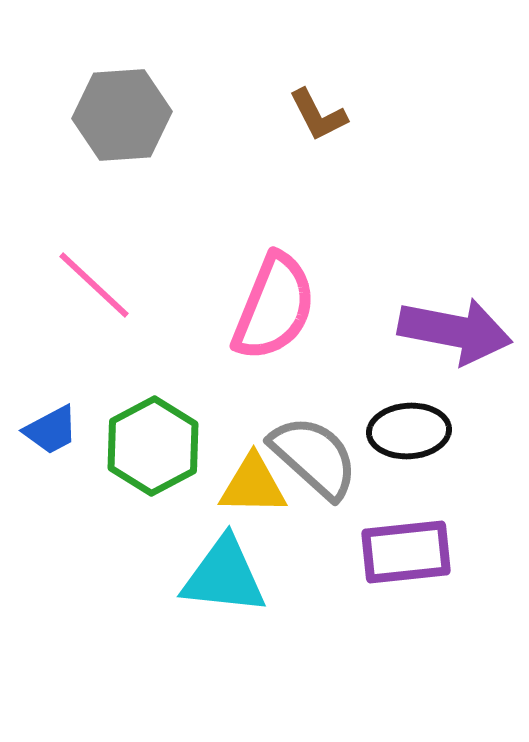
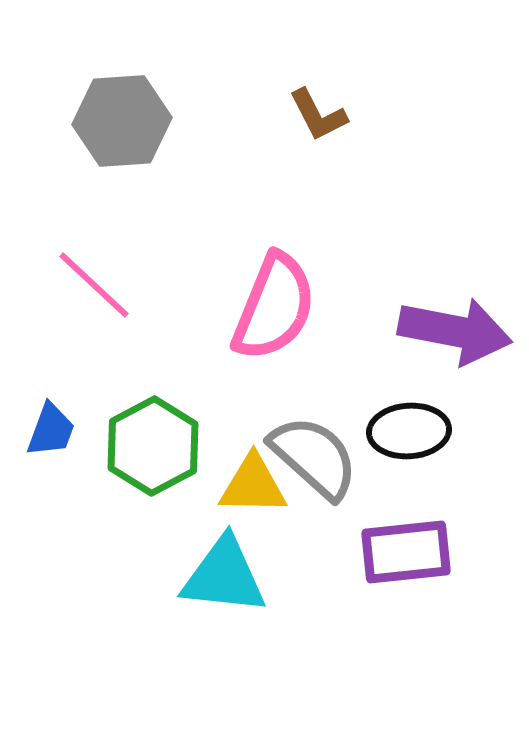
gray hexagon: moved 6 px down
blue trapezoid: rotated 42 degrees counterclockwise
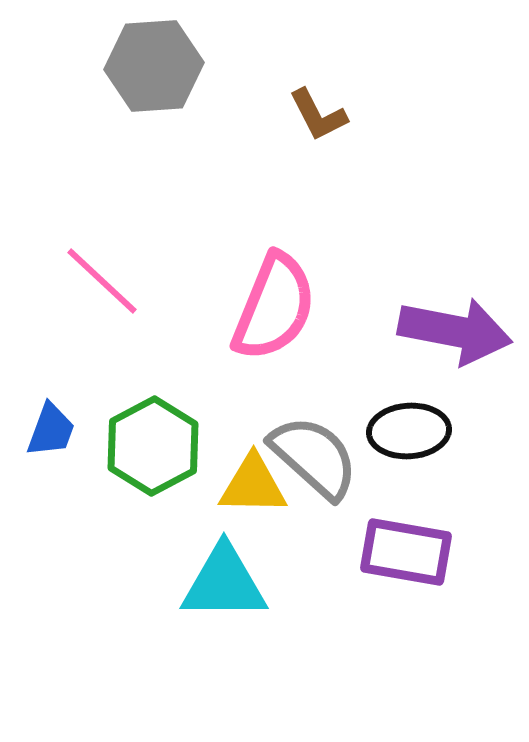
gray hexagon: moved 32 px right, 55 px up
pink line: moved 8 px right, 4 px up
purple rectangle: rotated 16 degrees clockwise
cyan triangle: moved 7 px down; rotated 6 degrees counterclockwise
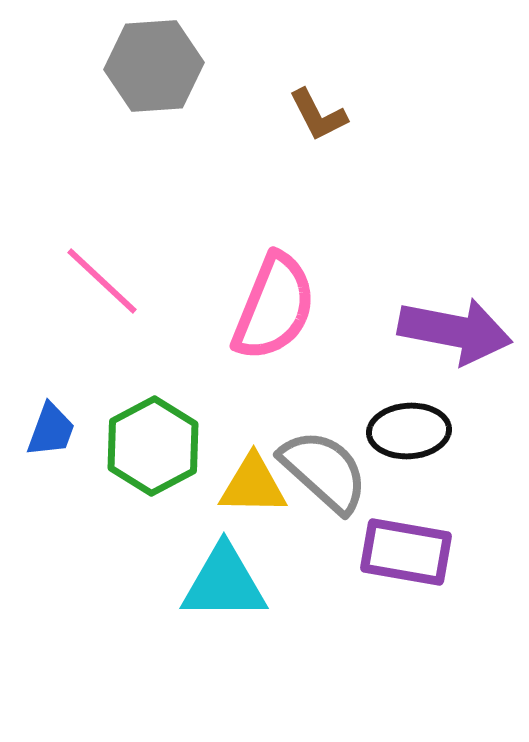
gray semicircle: moved 10 px right, 14 px down
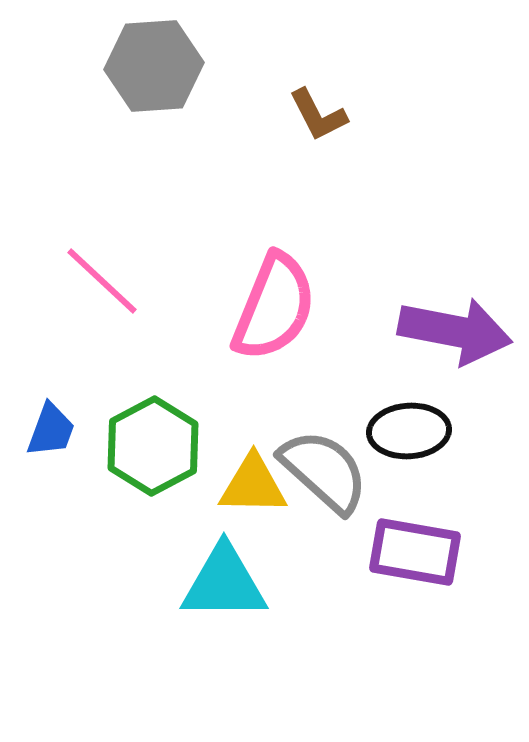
purple rectangle: moved 9 px right
